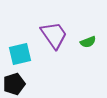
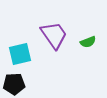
black pentagon: rotated 15 degrees clockwise
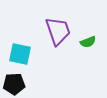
purple trapezoid: moved 4 px right, 4 px up; rotated 16 degrees clockwise
cyan square: rotated 25 degrees clockwise
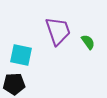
green semicircle: rotated 105 degrees counterclockwise
cyan square: moved 1 px right, 1 px down
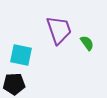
purple trapezoid: moved 1 px right, 1 px up
green semicircle: moved 1 px left, 1 px down
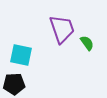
purple trapezoid: moved 3 px right, 1 px up
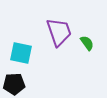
purple trapezoid: moved 3 px left, 3 px down
cyan square: moved 2 px up
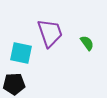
purple trapezoid: moved 9 px left, 1 px down
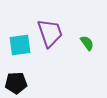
cyan square: moved 1 px left, 8 px up; rotated 20 degrees counterclockwise
black pentagon: moved 2 px right, 1 px up
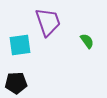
purple trapezoid: moved 2 px left, 11 px up
green semicircle: moved 2 px up
